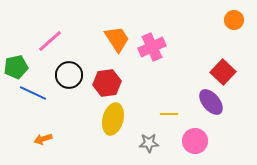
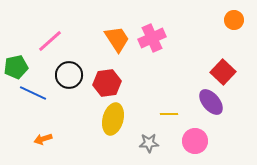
pink cross: moved 9 px up
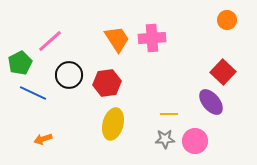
orange circle: moved 7 px left
pink cross: rotated 20 degrees clockwise
green pentagon: moved 4 px right, 4 px up; rotated 15 degrees counterclockwise
yellow ellipse: moved 5 px down
gray star: moved 16 px right, 4 px up
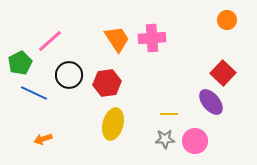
red square: moved 1 px down
blue line: moved 1 px right
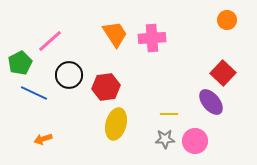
orange trapezoid: moved 2 px left, 5 px up
red hexagon: moved 1 px left, 4 px down
yellow ellipse: moved 3 px right
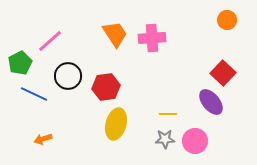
black circle: moved 1 px left, 1 px down
blue line: moved 1 px down
yellow line: moved 1 px left
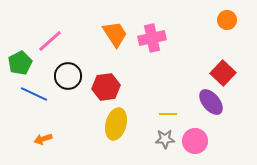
pink cross: rotated 8 degrees counterclockwise
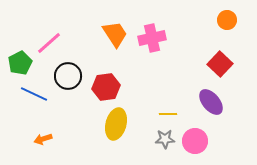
pink line: moved 1 px left, 2 px down
red square: moved 3 px left, 9 px up
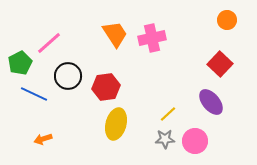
yellow line: rotated 42 degrees counterclockwise
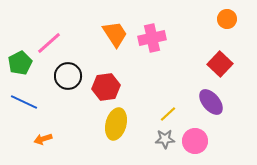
orange circle: moved 1 px up
blue line: moved 10 px left, 8 px down
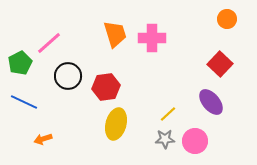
orange trapezoid: rotated 16 degrees clockwise
pink cross: rotated 12 degrees clockwise
